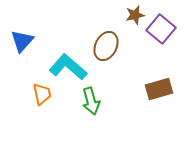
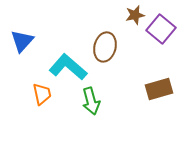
brown ellipse: moved 1 px left, 1 px down; rotated 12 degrees counterclockwise
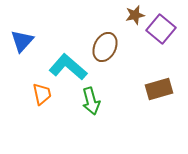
brown ellipse: rotated 12 degrees clockwise
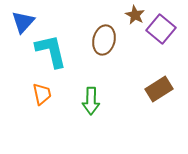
brown star: rotated 30 degrees counterclockwise
blue triangle: moved 1 px right, 19 px up
brown ellipse: moved 1 px left, 7 px up; rotated 12 degrees counterclockwise
cyan L-shape: moved 17 px left, 16 px up; rotated 36 degrees clockwise
brown rectangle: rotated 16 degrees counterclockwise
green arrow: rotated 16 degrees clockwise
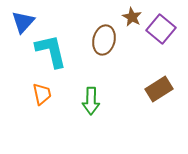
brown star: moved 3 px left, 2 px down
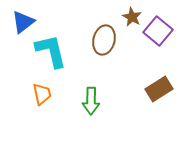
blue triangle: rotated 10 degrees clockwise
purple square: moved 3 px left, 2 px down
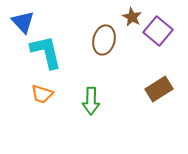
blue triangle: rotated 35 degrees counterclockwise
cyan L-shape: moved 5 px left, 1 px down
orange trapezoid: rotated 120 degrees clockwise
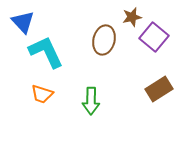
brown star: rotated 30 degrees clockwise
purple square: moved 4 px left, 6 px down
cyan L-shape: rotated 12 degrees counterclockwise
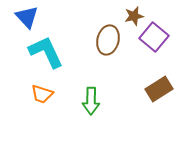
brown star: moved 2 px right, 1 px up
blue triangle: moved 4 px right, 5 px up
brown ellipse: moved 4 px right
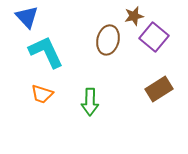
green arrow: moved 1 px left, 1 px down
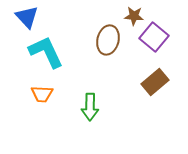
brown star: rotated 18 degrees clockwise
brown rectangle: moved 4 px left, 7 px up; rotated 8 degrees counterclockwise
orange trapezoid: rotated 15 degrees counterclockwise
green arrow: moved 5 px down
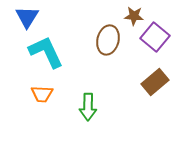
blue triangle: rotated 15 degrees clockwise
purple square: moved 1 px right
green arrow: moved 2 px left
